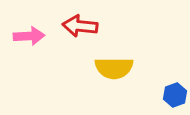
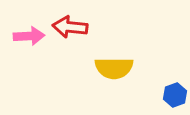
red arrow: moved 10 px left, 1 px down
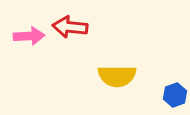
yellow semicircle: moved 3 px right, 8 px down
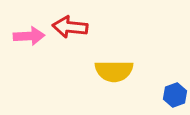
yellow semicircle: moved 3 px left, 5 px up
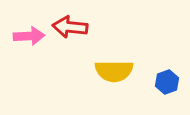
blue hexagon: moved 8 px left, 13 px up
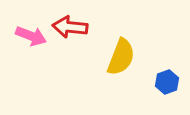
pink arrow: moved 2 px right; rotated 24 degrees clockwise
yellow semicircle: moved 7 px right, 14 px up; rotated 69 degrees counterclockwise
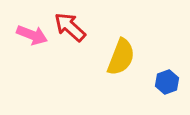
red arrow: rotated 36 degrees clockwise
pink arrow: moved 1 px right, 1 px up
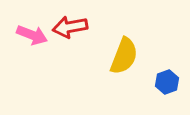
red arrow: rotated 52 degrees counterclockwise
yellow semicircle: moved 3 px right, 1 px up
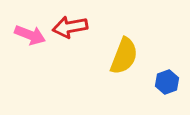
pink arrow: moved 2 px left
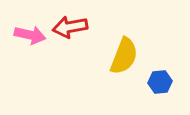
pink arrow: rotated 8 degrees counterclockwise
blue hexagon: moved 7 px left; rotated 15 degrees clockwise
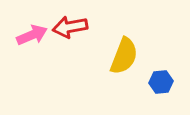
pink arrow: moved 2 px right; rotated 36 degrees counterclockwise
blue hexagon: moved 1 px right
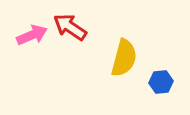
red arrow: rotated 44 degrees clockwise
yellow semicircle: moved 2 px down; rotated 6 degrees counterclockwise
